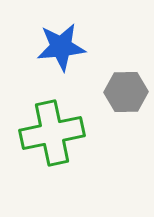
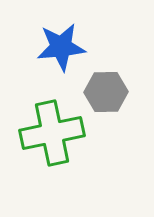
gray hexagon: moved 20 px left
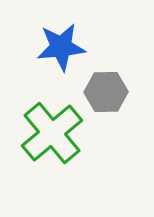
green cross: rotated 28 degrees counterclockwise
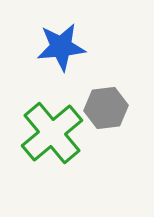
gray hexagon: moved 16 px down; rotated 6 degrees counterclockwise
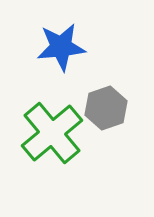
gray hexagon: rotated 12 degrees counterclockwise
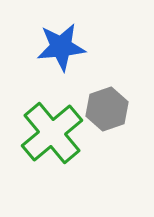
gray hexagon: moved 1 px right, 1 px down
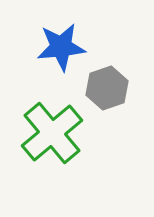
gray hexagon: moved 21 px up
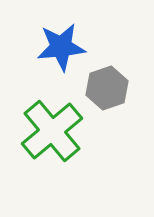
green cross: moved 2 px up
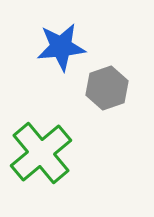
green cross: moved 11 px left, 22 px down
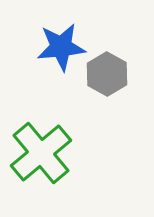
gray hexagon: moved 14 px up; rotated 12 degrees counterclockwise
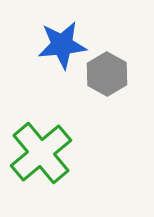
blue star: moved 1 px right, 2 px up
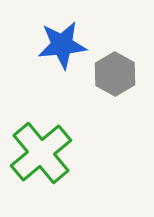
gray hexagon: moved 8 px right
